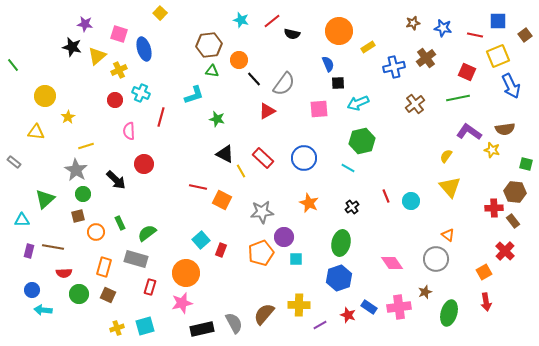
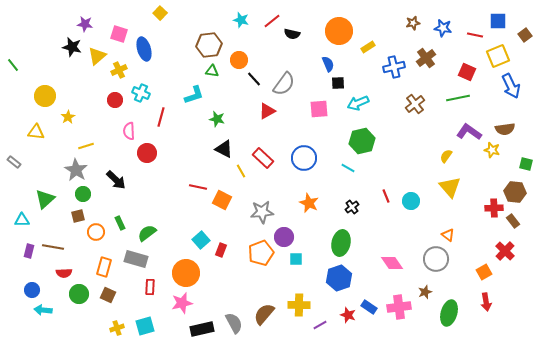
black triangle at (225, 154): moved 1 px left, 5 px up
red circle at (144, 164): moved 3 px right, 11 px up
red rectangle at (150, 287): rotated 14 degrees counterclockwise
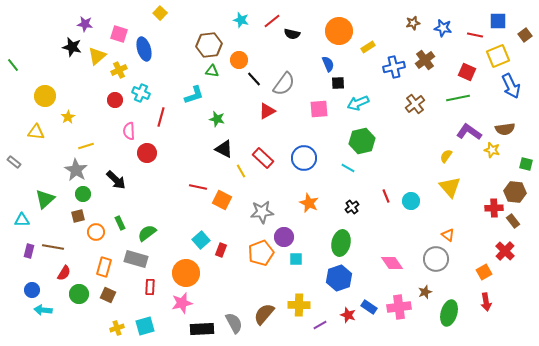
brown cross at (426, 58): moved 1 px left, 2 px down
red semicircle at (64, 273): rotated 56 degrees counterclockwise
black rectangle at (202, 329): rotated 10 degrees clockwise
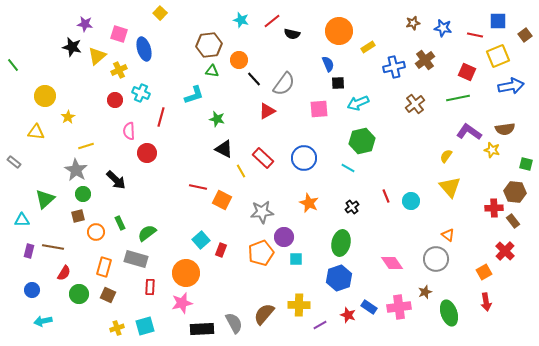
blue arrow at (511, 86): rotated 75 degrees counterclockwise
cyan arrow at (43, 310): moved 11 px down; rotated 18 degrees counterclockwise
green ellipse at (449, 313): rotated 35 degrees counterclockwise
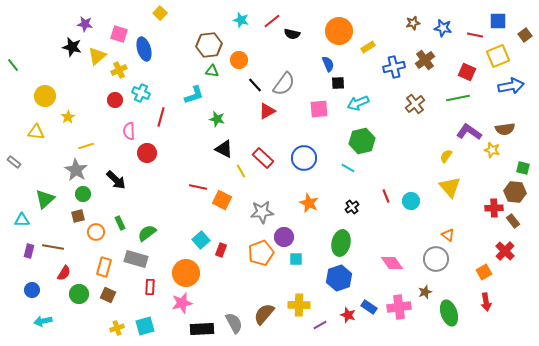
black line at (254, 79): moved 1 px right, 6 px down
green square at (526, 164): moved 3 px left, 4 px down
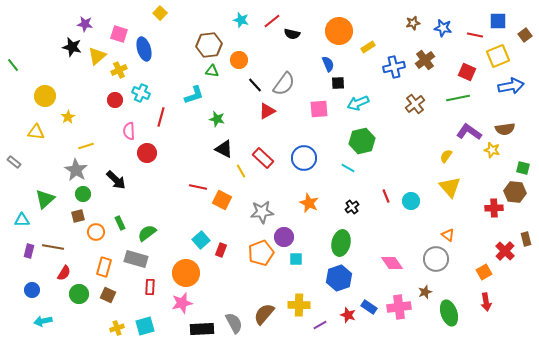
brown rectangle at (513, 221): moved 13 px right, 18 px down; rotated 24 degrees clockwise
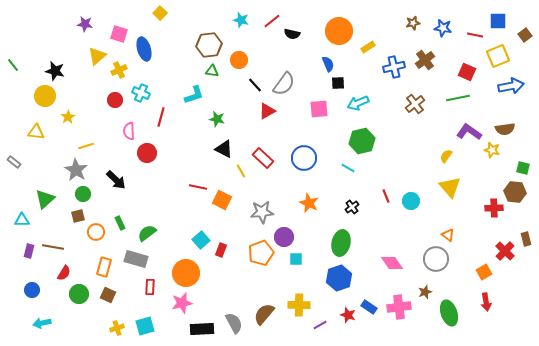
black star at (72, 47): moved 17 px left, 24 px down
cyan arrow at (43, 321): moved 1 px left, 2 px down
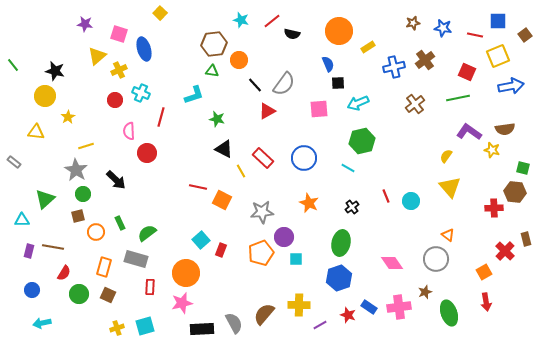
brown hexagon at (209, 45): moved 5 px right, 1 px up
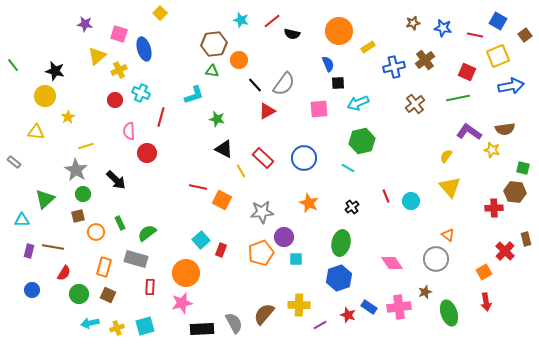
blue square at (498, 21): rotated 30 degrees clockwise
cyan arrow at (42, 323): moved 48 px right
